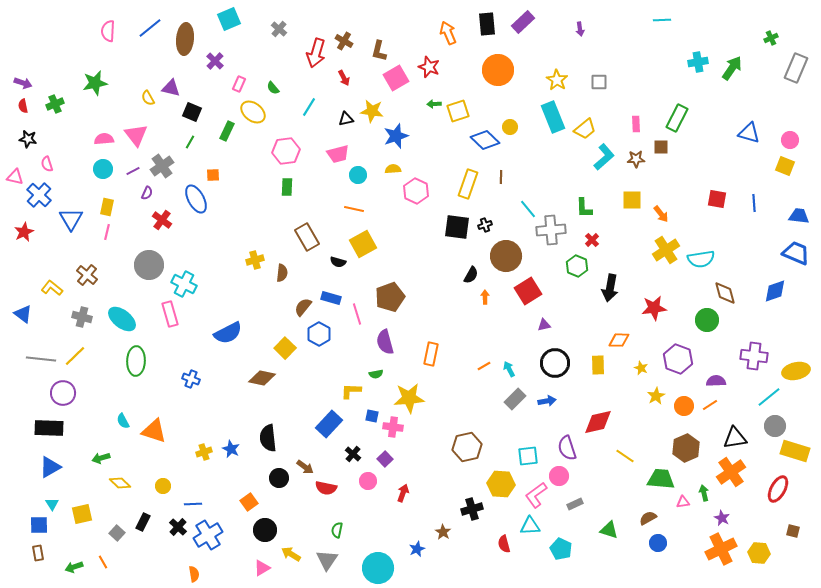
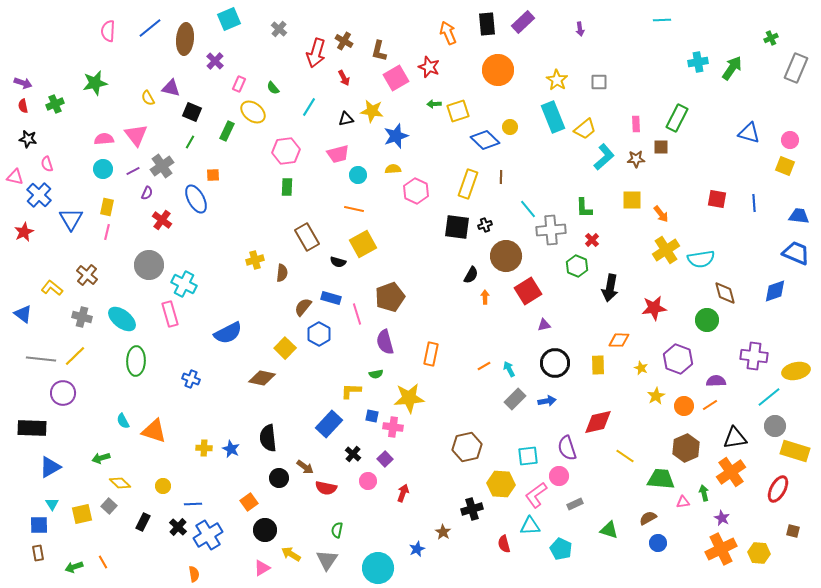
black rectangle at (49, 428): moved 17 px left
yellow cross at (204, 452): moved 4 px up; rotated 21 degrees clockwise
gray square at (117, 533): moved 8 px left, 27 px up
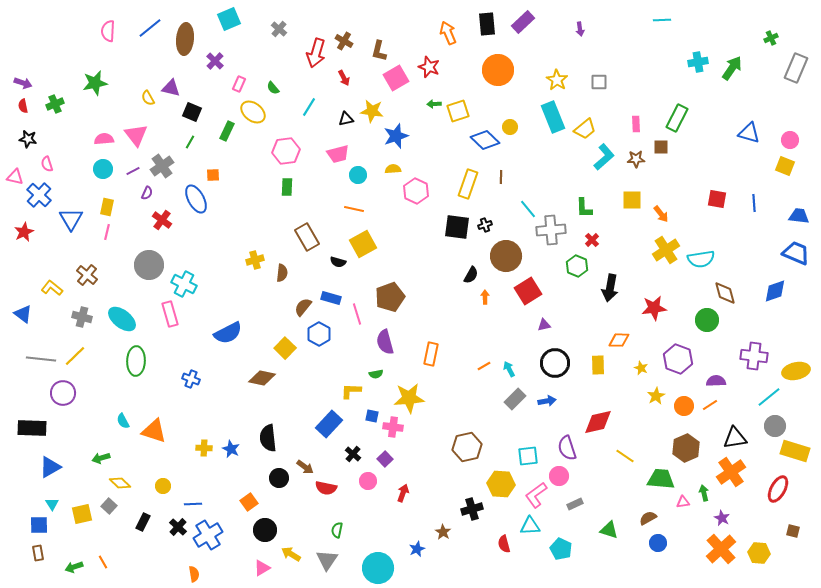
orange cross at (721, 549): rotated 16 degrees counterclockwise
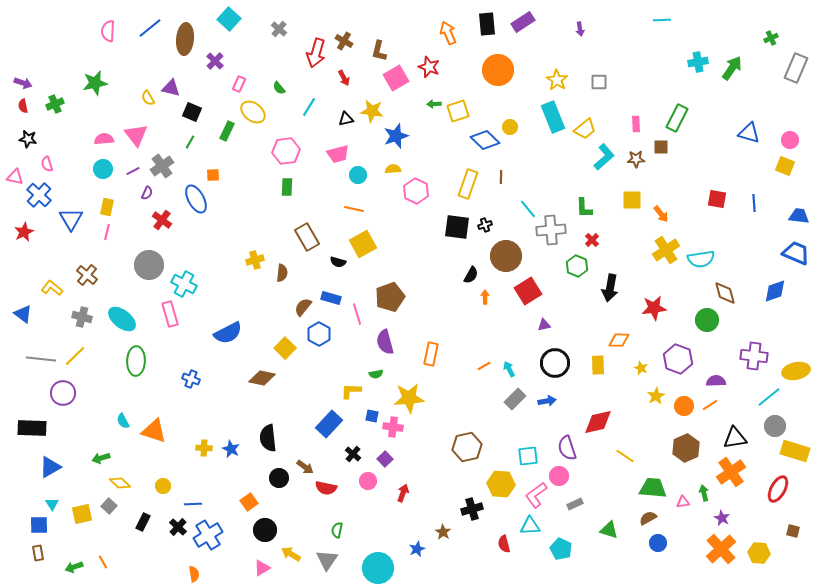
cyan square at (229, 19): rotated 25 degrees counterclockwise
purple rectangle at (523, 22): rotated 10 degrees clockwise
green semicircle at (273, 88): moved 6 px right
green trapezoid at (661, 479): moved 8 px left, 9 px down
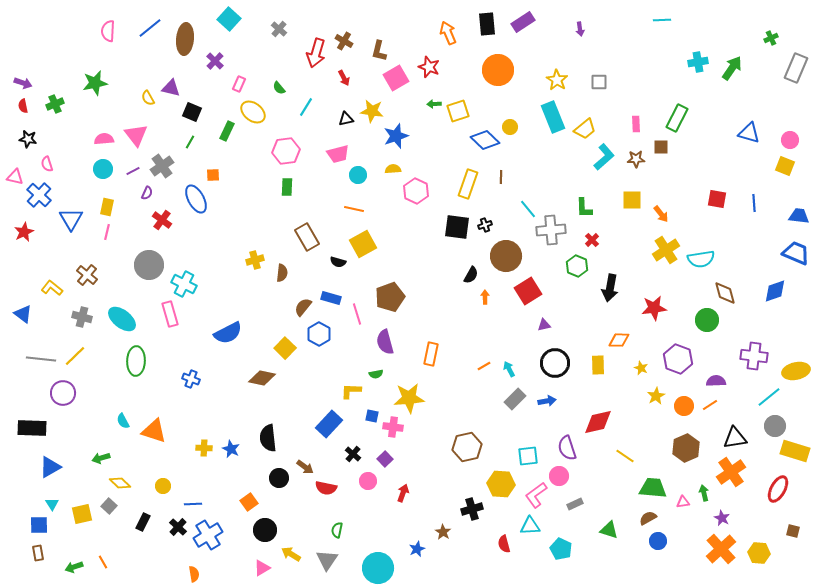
cyan line at (309, 107): moved 3 px left
blue circle at (658, 543): moved 2 px up
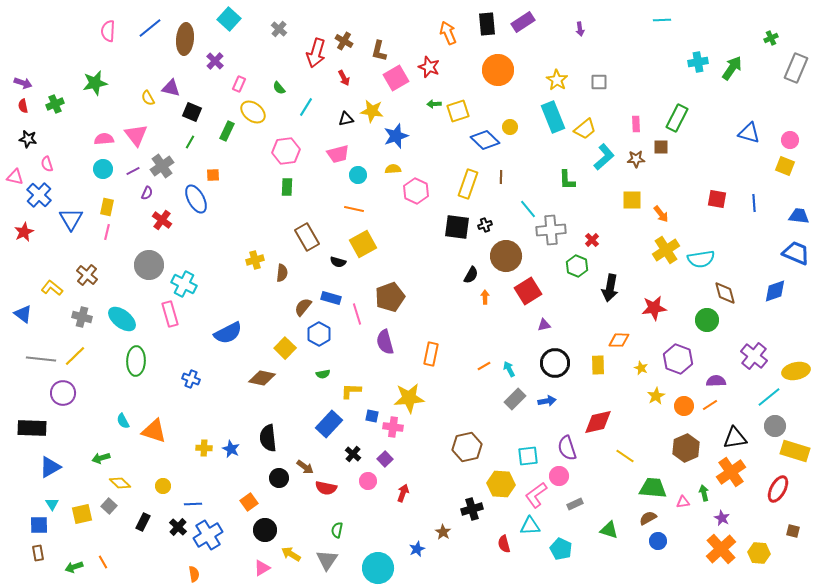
green L-shape at (584, 208): moved 17 px left, 28 px up
purple cross at (754, 356): rotated 32 degrees clockwise
green semicircle at (376, 374): moved 53 px left
